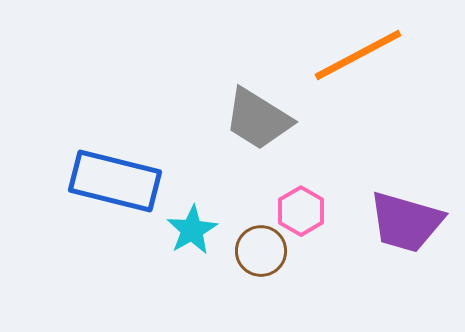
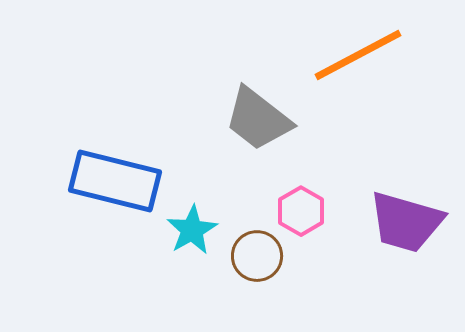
gray trapezoid: rotated 6 degrees clockwise
brown circle: moved 4 px left, 5 px down
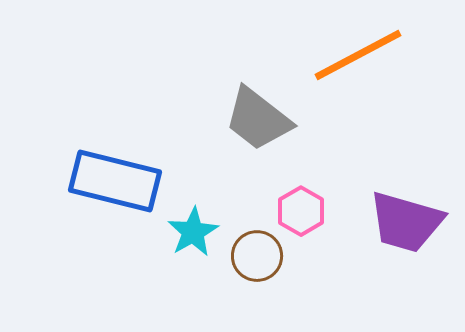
cyan star: moved 1 px right, 2 px down
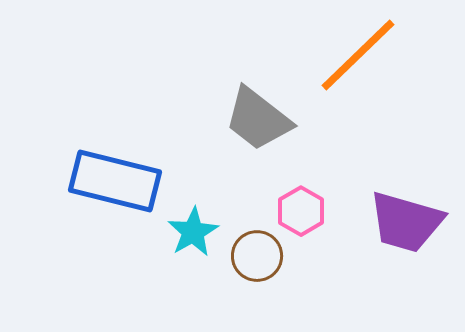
orange line: rotated 16 degrees counterclockwise
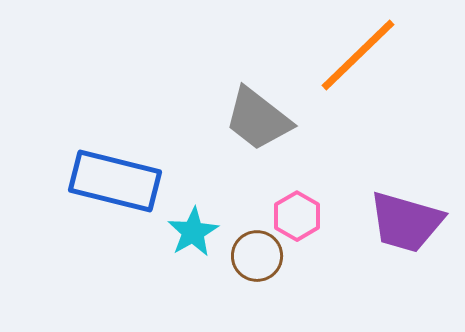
pink hexagon: moved 4 px left, 5 px down
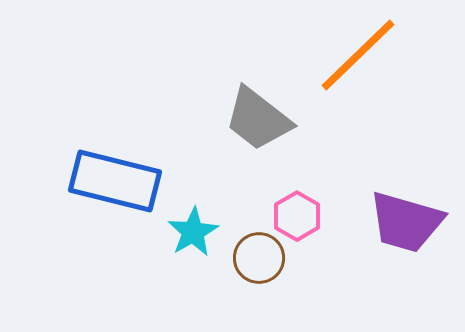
brown circle: moved 2 px right, 2 px down
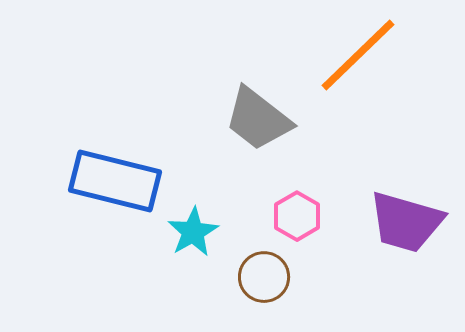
brown circle: moved 5 px right, 19 px down
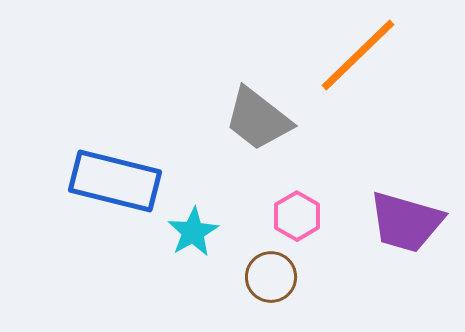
brown circle: moved 7 px right
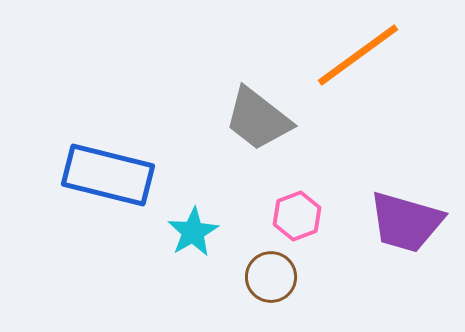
orange line: rotated 8 degrees clockwise
blue rectangle: moved 7 px left, 6 px up
pink hexagon: rotated 9 degrees clockwise
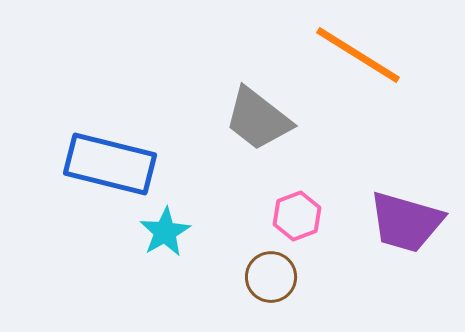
orange line: rotated 68 degrees clockwise
blue rectangle: moved 2 px right, 11 px up
cyan star: moved 28 px left
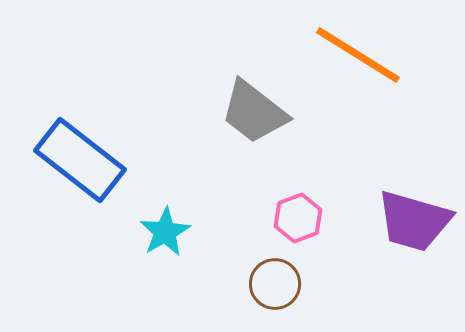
gray trapezoid: moved 4 px left, 7 px up
blue rectangle: moved 30 px left, 4 px up; rotated 24 degrees clockwise
pink hexagon: moved 1 px right, 2 px down
purple trapezoid: moved 8 px right, 1 px up
brown circle: moved 4 px right, 7 px down
